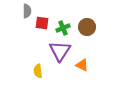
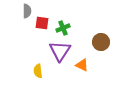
brown circle: moved 14 px right, 15 px down
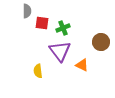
purple triangle: rotated 10 degrees counterclockwise
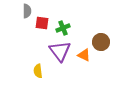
orange triangle: moved 2 px right, 10 px up
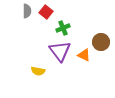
red square: moved 4 px right, 11 px up; rotated 32 degrees clockwise
yellow semicircle: rotated 72 degrees counterclockwise
